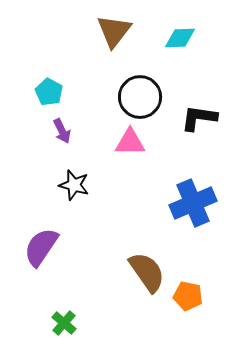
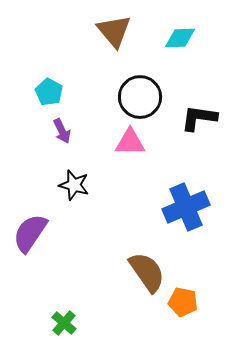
brown triangle: rotated 18 degrees counterclockwise
blue cross: moved 7 px left, 4 px down
purple semicircle: moved 11 px left, 14 px up
orange pentagon: moved 5 px left, 6 px down
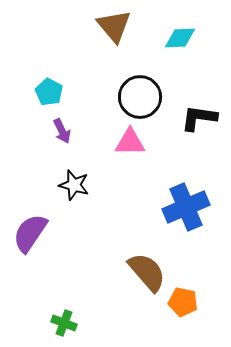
brown triangle: moved 5 px up
brown semicircle: rotated 6 degrees counterclockwise
green cross: rotated 20 degrees counterclockwise
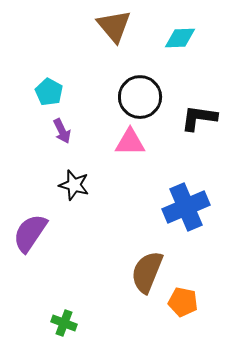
brown semicircle: rotated 117 degrees counterclockwise
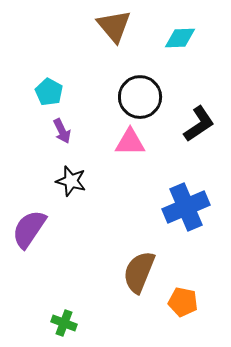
black L-shape: moved 6 px down; rotated 138 degrees clockwise
black star: moved 3 px left, 4 px up
purple semicircle: moved 1 px left, 4 px up
brown semicircle: moved 8 px left
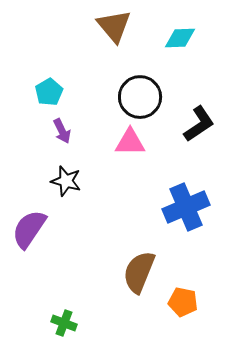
cyan pentagon: rotated 12 degrees clockwise
black star: moved 5 px left
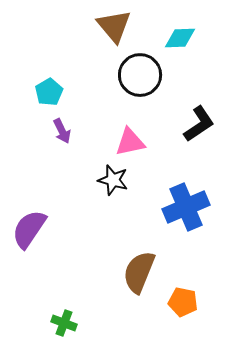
black circle: moved 22 px up
pink triangle: rotated 12 degrees counterclockwise
black star: moved 47 px right, 1 px up
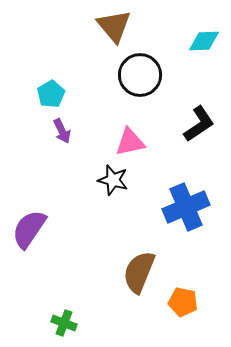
cyan diamond: moved 24 px right, 3 px down
cyan pentagon: moved 2 px right, 2 px down
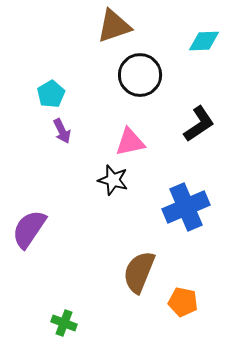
brown triangle: rotated 51 degrees clockwise
